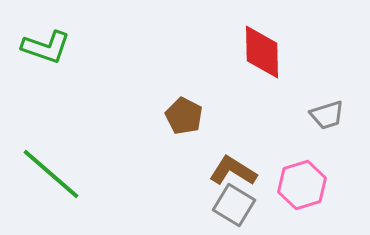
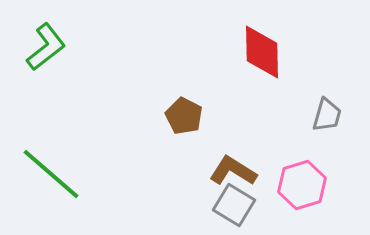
green L-shape: rotated 57 degrees counterclockwise
gray trapezoid: rotated 57 degrees counterclockwise
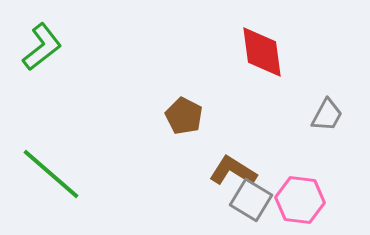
green L-shape: moved 4 px left
red diamond: rotated 6 degrees counterclockwise
gray trapezoid: rotated 12 degrees clockwise
pink hexagon: moved 2 px left, 15 px down; rotated 24 degrees clockwise
gray square: moved 17 px right, 5 px up
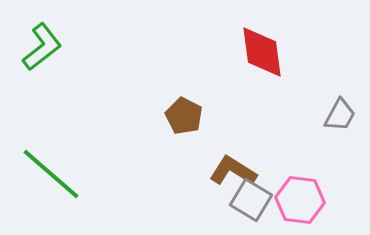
gray trapezoid: moved 13 px right
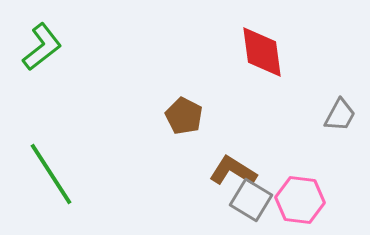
green line: rotated 16 degrees clockwise
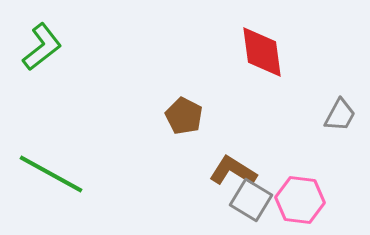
green line: rotated 28 degrees counterclockwise
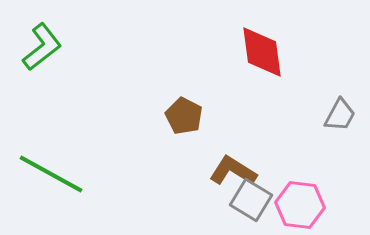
pink hexagon: moved 5 px down
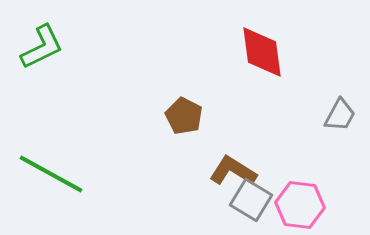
green L-shape: rotated 12 degrees clockwise
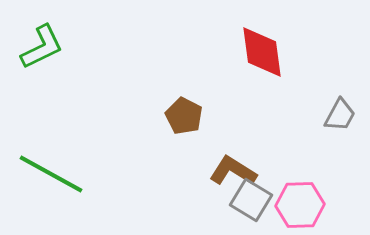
pink hexagon: rotated 9 degrees counterclockwise
